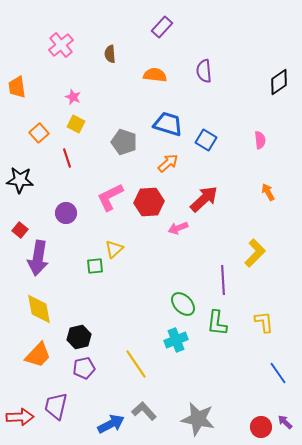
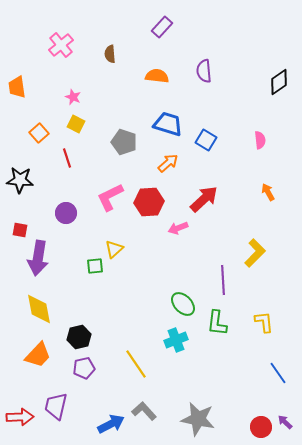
orange semicircle at (155, 75): moved 2 px right, 1 px down
red square at (20, 230): rotated 28 degrees counterclockwise
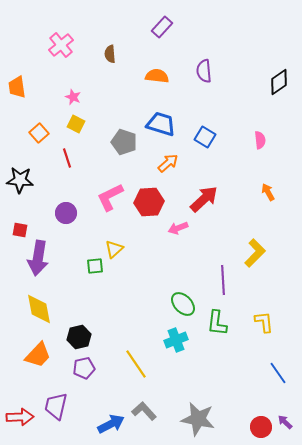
blue trapezoid at (168, 124): moved 7 px left
blue square at (206, 140): moved 1 px left, 3 px up
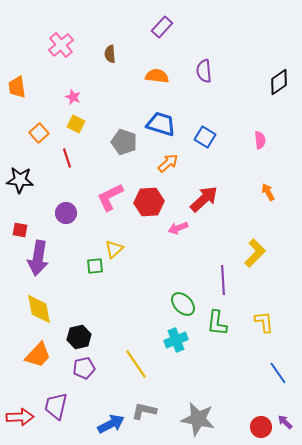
gray L-shape at (144, 411): rotated 35 degrees counterclockwise
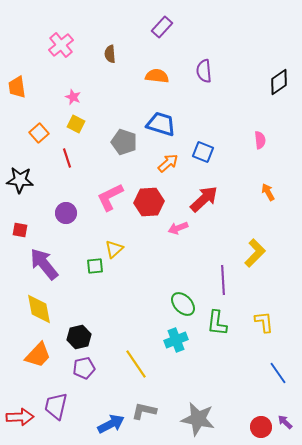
blue square at (205, 137): moved 2 px left, 15 px down; rotated 10 degrees counterclockwise
purple arrow at (38, 258): moved 6 px right, 6 px down; rotated 132 degrees clockwise
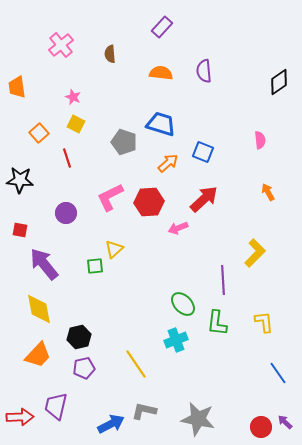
orange semicircle at (157, 76): moved 4 px right, 3 px up
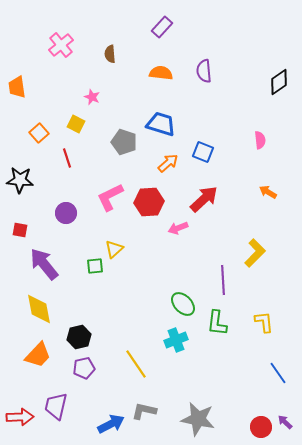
pink star at (73, 97): moved 19 px right
orange arrow at (268, 192): rotated 30 degrees counterclockwise
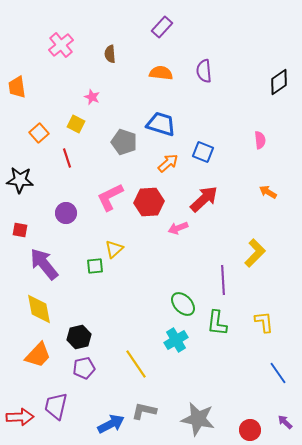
cyan cross at (176, 340): rotated 10 degrees counterclockwise
red circle at (261, 427): moved 11 px left, 3 px down
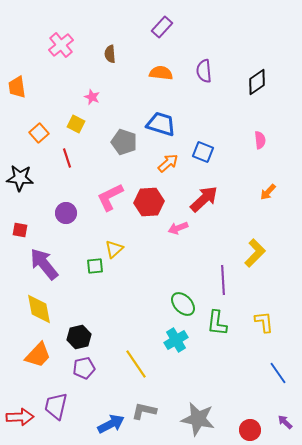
black diamond at (279, 82): moved 22 px left
black star at (20, 180): moved 2 px up
orange arrow at (268, 192): rotated 78 degrees counterclockwise
